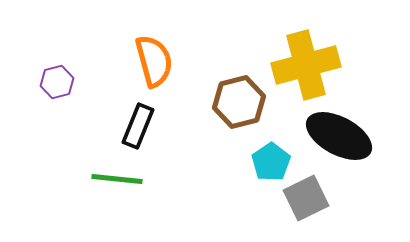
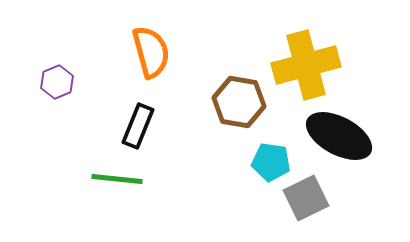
orange semicircle: moved 3 px left, 9 px up
purple hexagon: rotated 8 degrees counterclockwise
brown hexagon: rotated 24 degrees clockwise
cyan pentagon: rotated 30 degrees counterclockwise
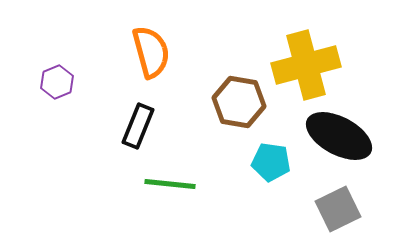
green line: moved 53 px right, 5 px down
gray square: moved 32 px right, 11 px down
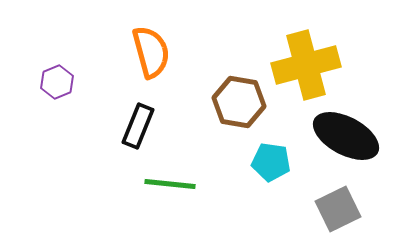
black ellipse: moved 7 px right
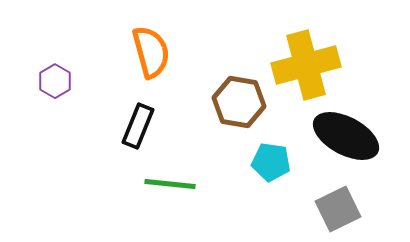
purple hexagon: moved 2 px left, 1 px up; rotated 8 degrees counterclockwise
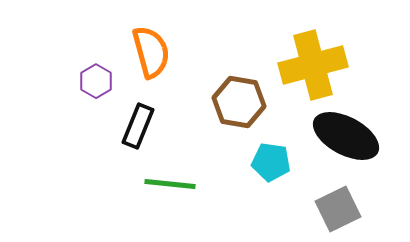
yellow cross: moved 7 px right
purple hexagon: moved 41 px right
